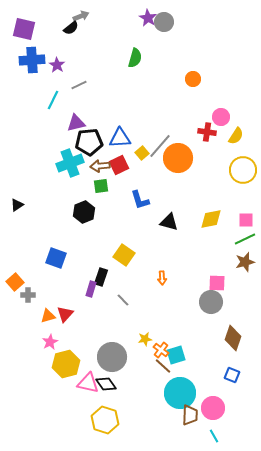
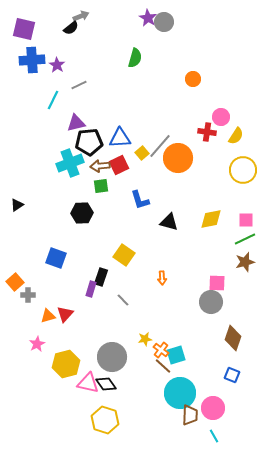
black hexagon at (84, 212): moved 2 px left, 1 px down; rotated 20 degrees clockwise
pink star at (50, 342): moved 13 px left, 2 px down
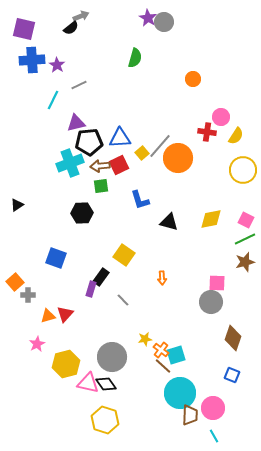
pink square at (246, 220): rotated 28 degrees clockwise
black rectangle at (101, 277): rotated 18 degrees clockwise
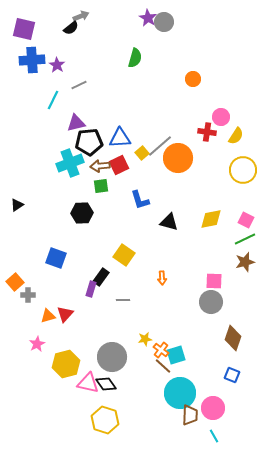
gray line at (160, 146): rotated 8 degrees clockwise
pink square at (217, 283): moved 3 px left, 2 px up
gray line at (123, 300): rotated 48 degrees counterclockwise
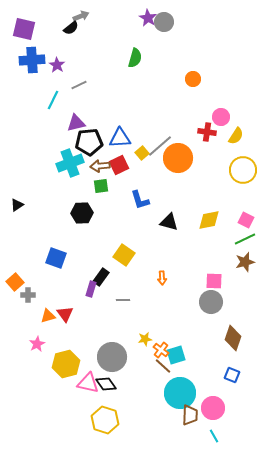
yellow diamond at (211, 219): moved 2 px left, 1 px down
red triangle at (65, 314): rotated 18 degrees counterclockwise
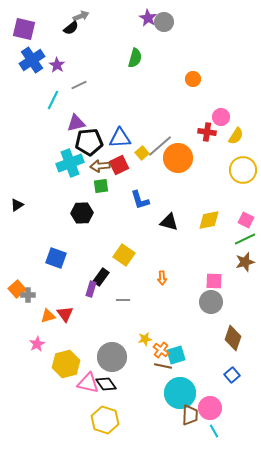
blue cross at (32, 60): rotated 30 degrees counterclockwise
orange square at (15, 282): moved 2 px right, 7 px down
brown line at (163, 366): rotated 30 degrees counterclockwise
blue square at (232, 375): rotated 28 degrees clockwise
pink circle at (213, 408): moved 3 px left
cyan line at (214, 436): moved 5 px up
